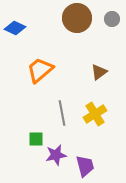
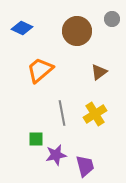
brown circle: moved 13 px down
blue diamond: moved 7 px right
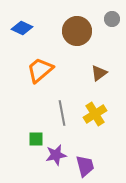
brown triangle: moved 1 px down
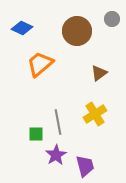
orange trapezoid: moved 6 px up
gray line: moved 4 px left, 9 px down
green square: moved 5 px up
purple star: rotated 20 degrees counterclockwise
